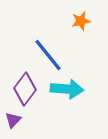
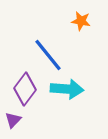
orange star: rotated 24 degrees clockwise
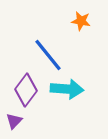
purple diamond: moved 1 px right, 1 px down
purple triangle: moved 1 px right, 1 px down
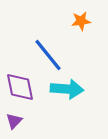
orange star: rotated 18 degrees counterclockwise
purple diamond: moved 6 px left, 3 px up; rotated 48 degrees counterclockwise
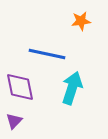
blue line: moved 1 px left, 1 px up; rotated 39 degrees counterclockwise
cyan arrow: moved 5 px right, 1 px up; rotated 76 degrees counterclockwise
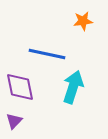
orange star: moved 2 px right
cyan arrow: moved 1 px right, 1 px up
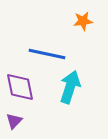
cyan arrow: moved 3 px left
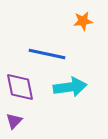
cyan arrow: rotated 64 degrees clockwise
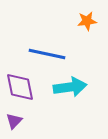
orange star: moved 4 px right
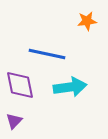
purple diamond: moved 2 px up
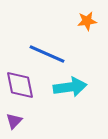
blue line: rotated 12 degrees clockwise
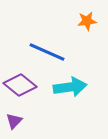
blue line: moved 2 px up
purple diamond: rotated 40 degrees counterclockwise
